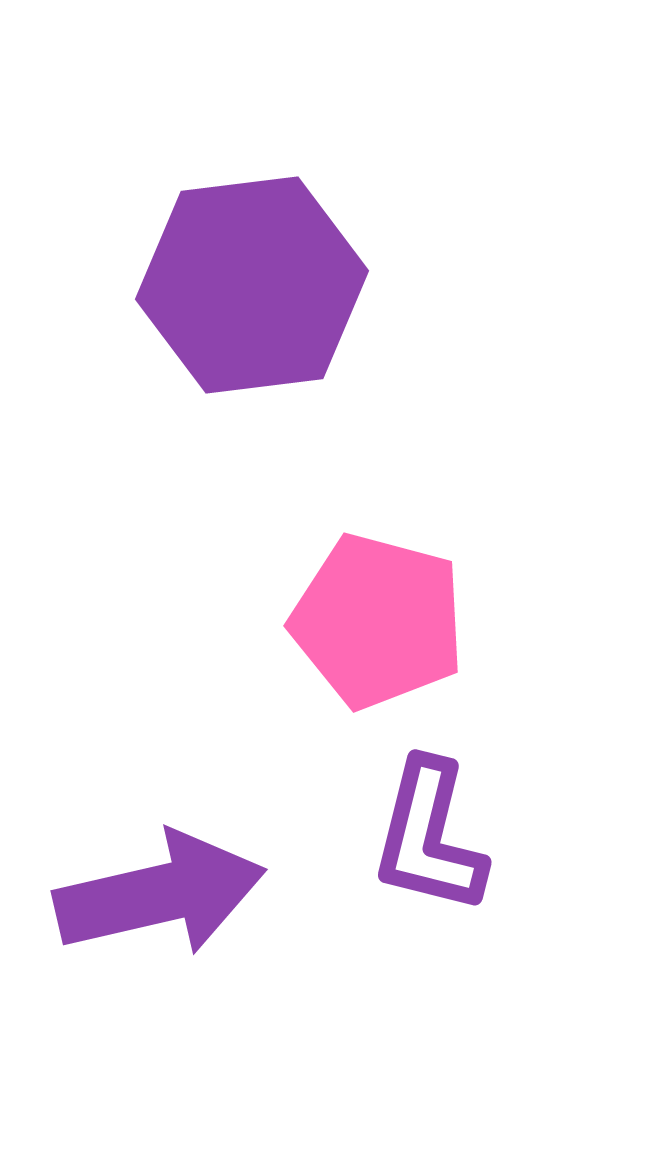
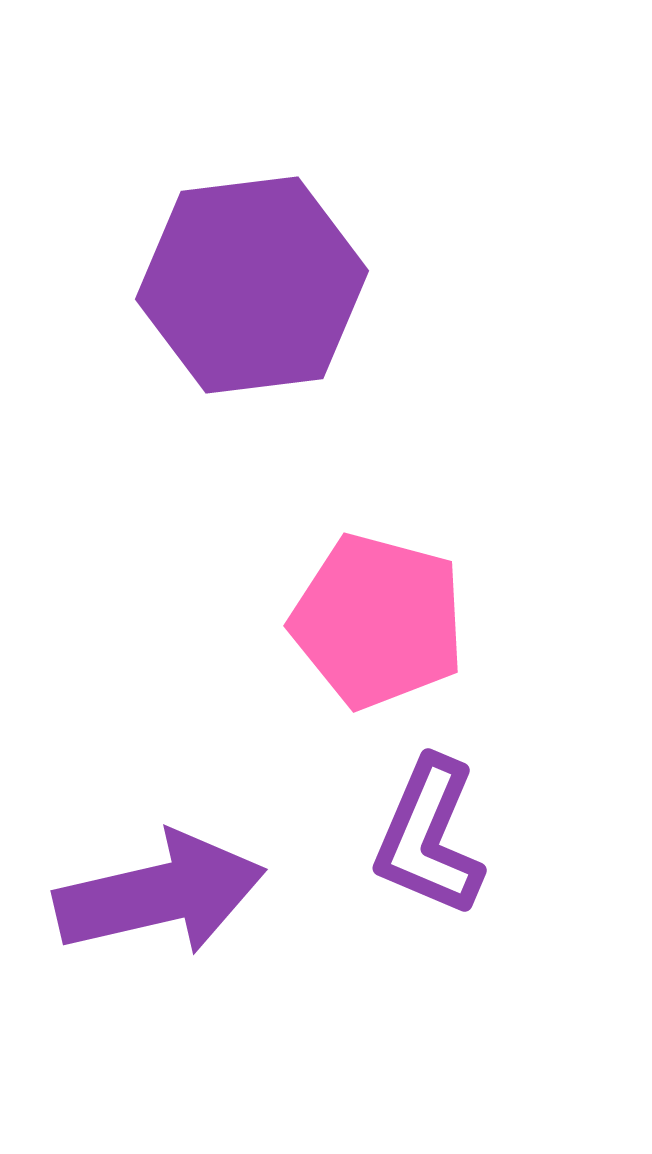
purple L-shape: rotated 9 degrees clockwise
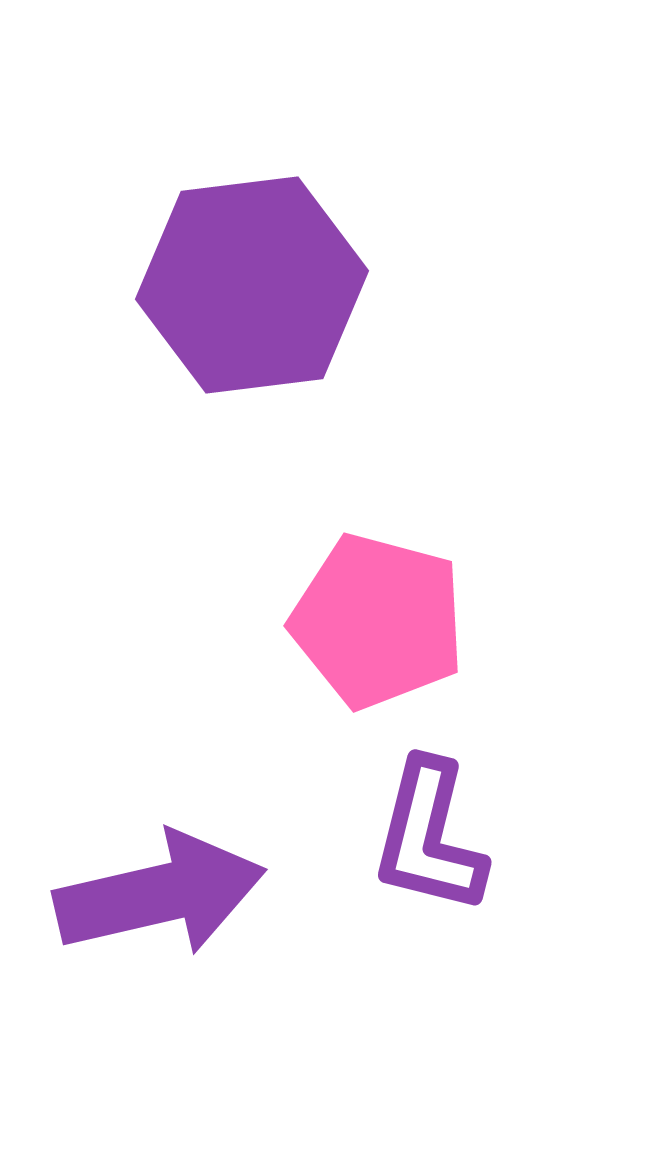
purple L-shape: rotated 9 degrees counterclockwise
